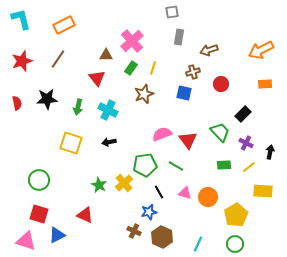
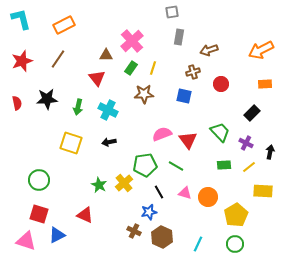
blue square at (184, 93): moved 3 px down
brown star at (144, 94): rotated 18 degrees clockwise
black rectangle at (243, 114): moved 9 px right, 1 px up
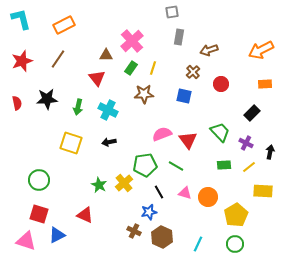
brown cross at (193, 72): rotated 24 degrees counterclockwise
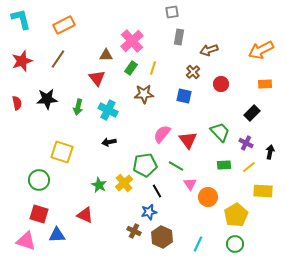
pink semicircle at (162, 134): rotated 30 degrees counterclockwise
yellow square at (71, 143): moved 9 px left, 9 px down
black line at (159, 192): moved 2 px left, 1 px up
pink triangle at (185, 193): moved 5 px right, 9 px up; rotated 40 degrees clockwise
blue triangle at (57, 235): rotated 24 degrees clockwise
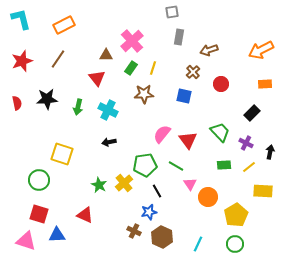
yellow square at (62, 152): moved 2 px down
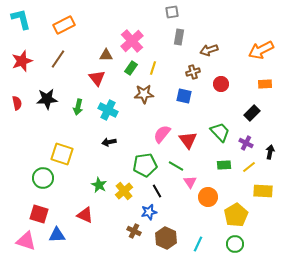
brown cross at (193, 72): rotated 24 degrees clockwise
green circle at (39, 180): moved 4 px right, 2 px up
yellow cross at (124, 183): moved 8 px down
pink triangle at (190, 184): moved 2 px up
brown hexagon at (162, 237): moved 4 px right, 1 px down
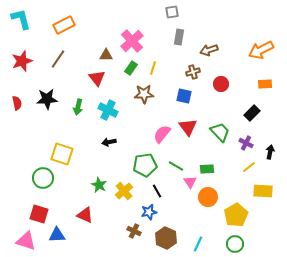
red triangle at (188, 140): moved 13 px up
green rectangle at (224, 165): moved 17 px left, 4 px down
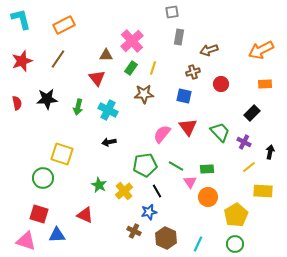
purple cross at (246, 143): moved 2 px left, 1 px up
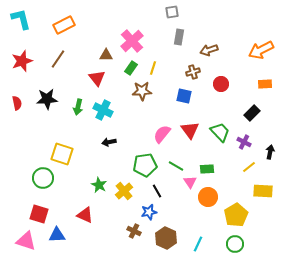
brown star at (144, 94): moved 2 px left, 3 px up
cyan cross at (108, 110): moved 5 px left
red triangle at (188, 127): moved 2 px right, 3 px down
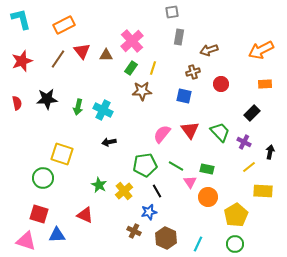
red triangle at (97, 78): moved 15 px left, 27 px up
green rectangle at (207, 169): rotated 16 degrees clockwise
